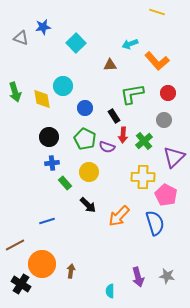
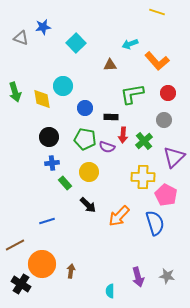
black rectangle: moved 3 px left, 1 px down; rotated 56 degrees counterclockwise
green pentagon: rotated 15 degrees counterclockwise
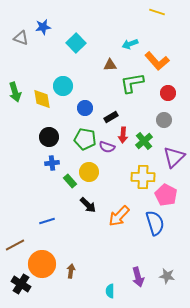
green L-shape: moved 11 px up
black rectangle: rotated 32 degrees counterclockwise
green rectangle: moved 5 px right, 2 px up
